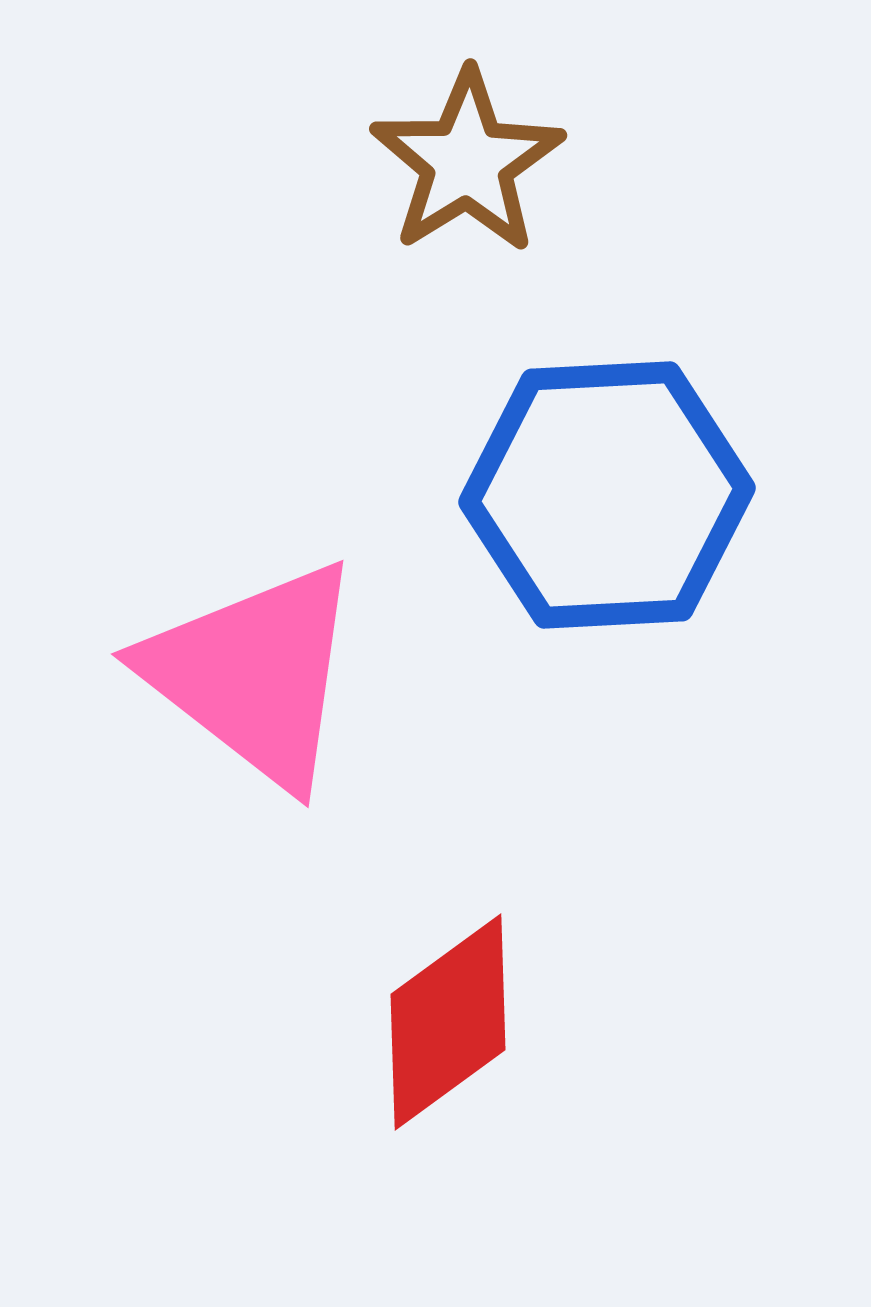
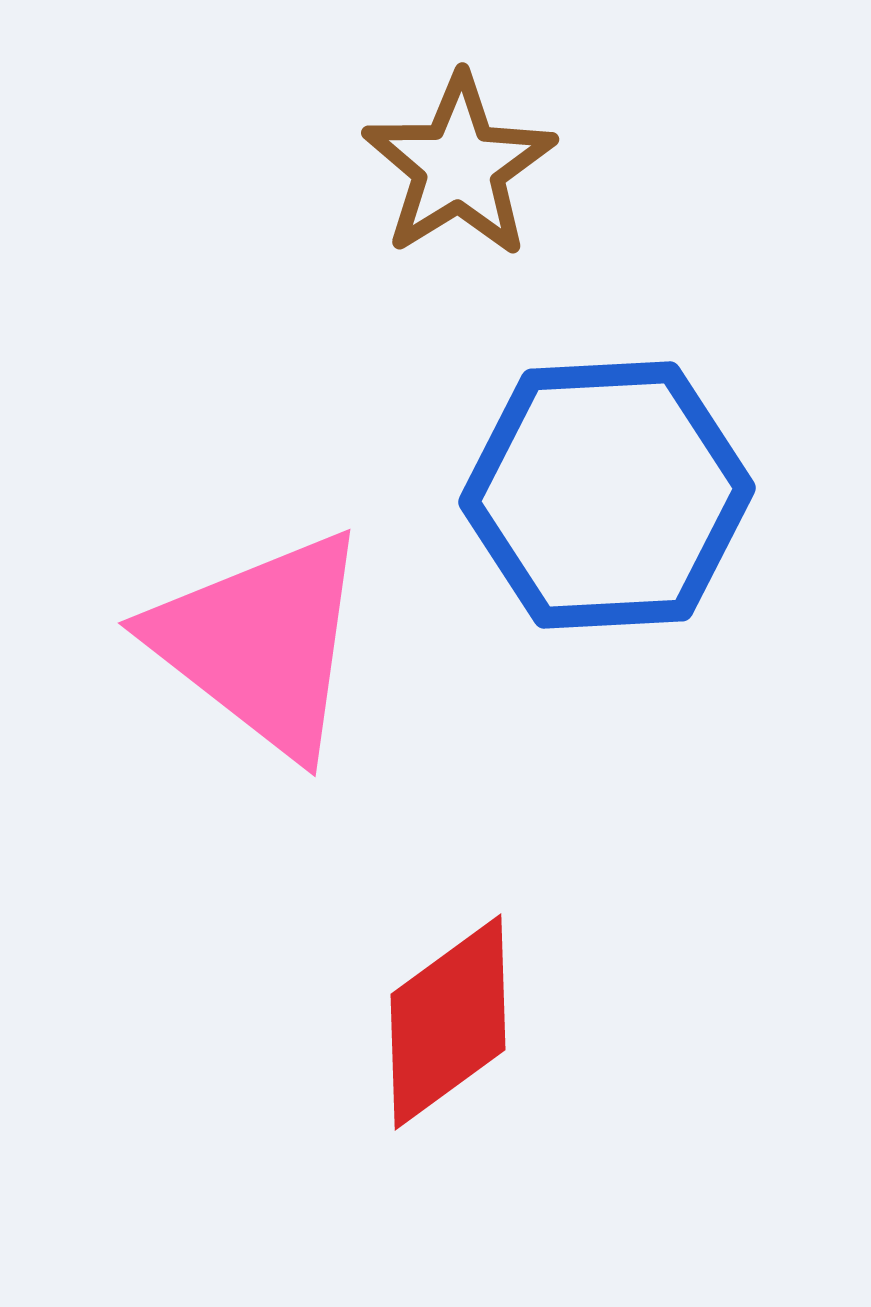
brown star: moved 8 px left, 4 px down
pink triangle: moved 7 px right, 31 px up
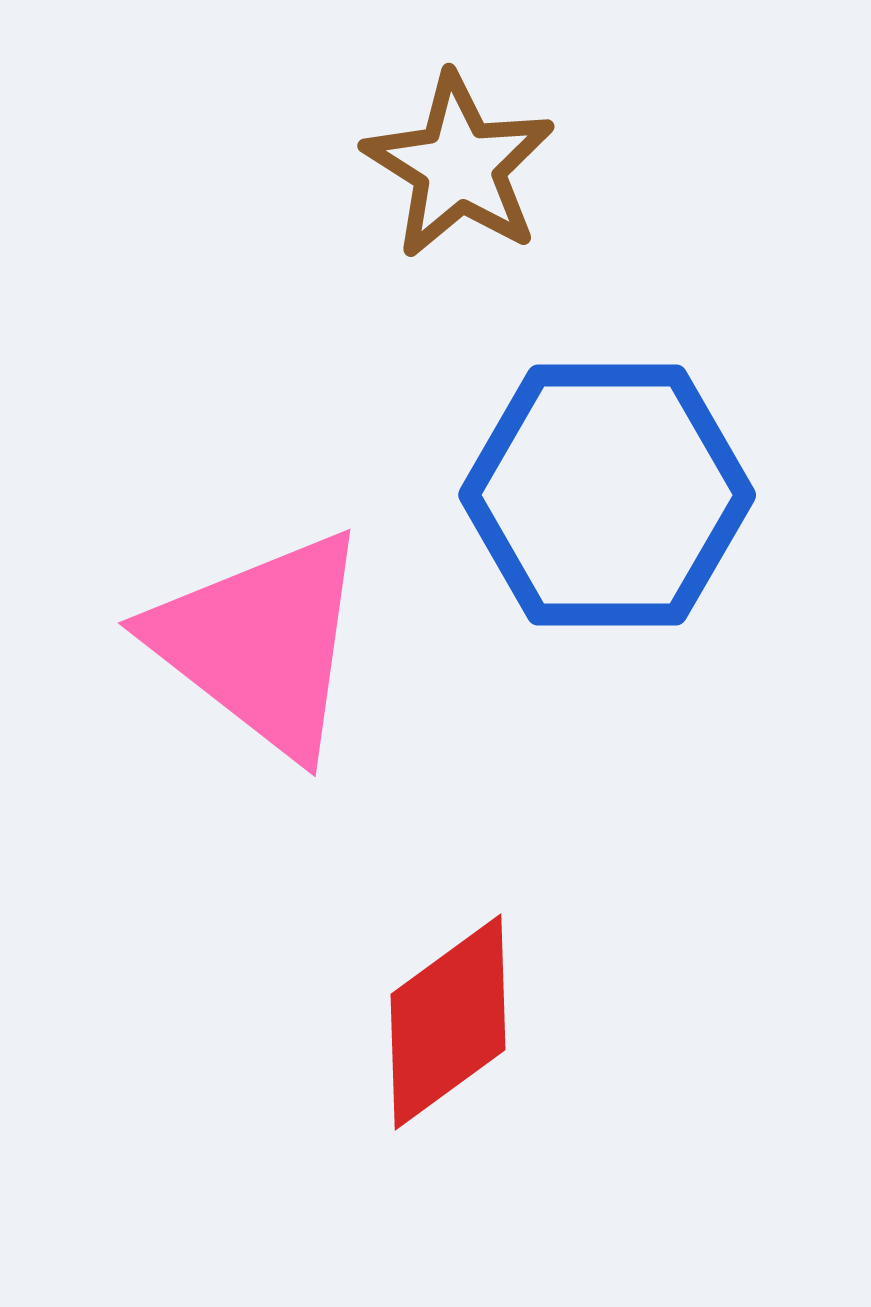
brown star: rotated 8 degrees counterclockwise
blue hexagon: rotated 3 degrees clockwise
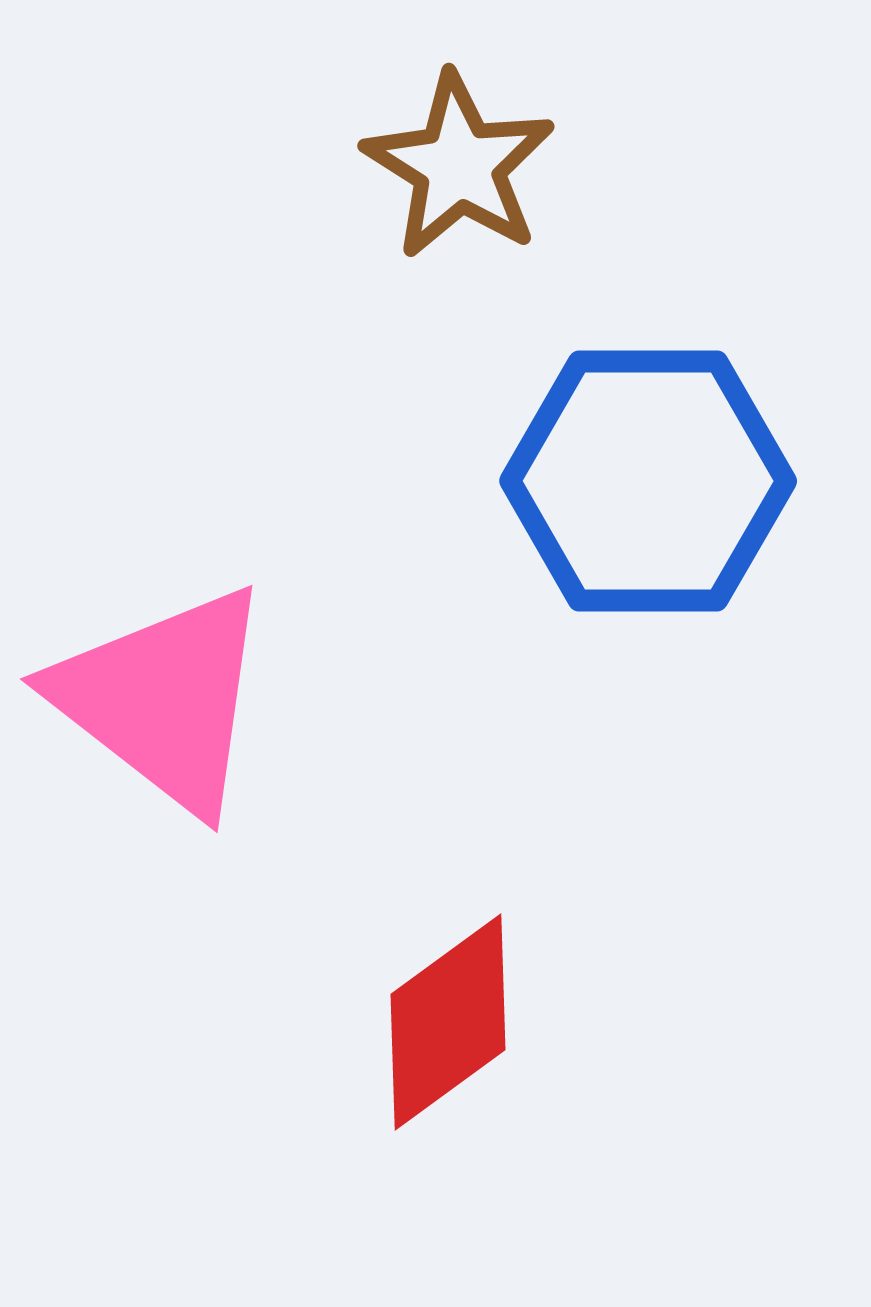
blue hexagon: moved 41 px right, 14 px up
pink triangle: moved 98 px left, 56 px down
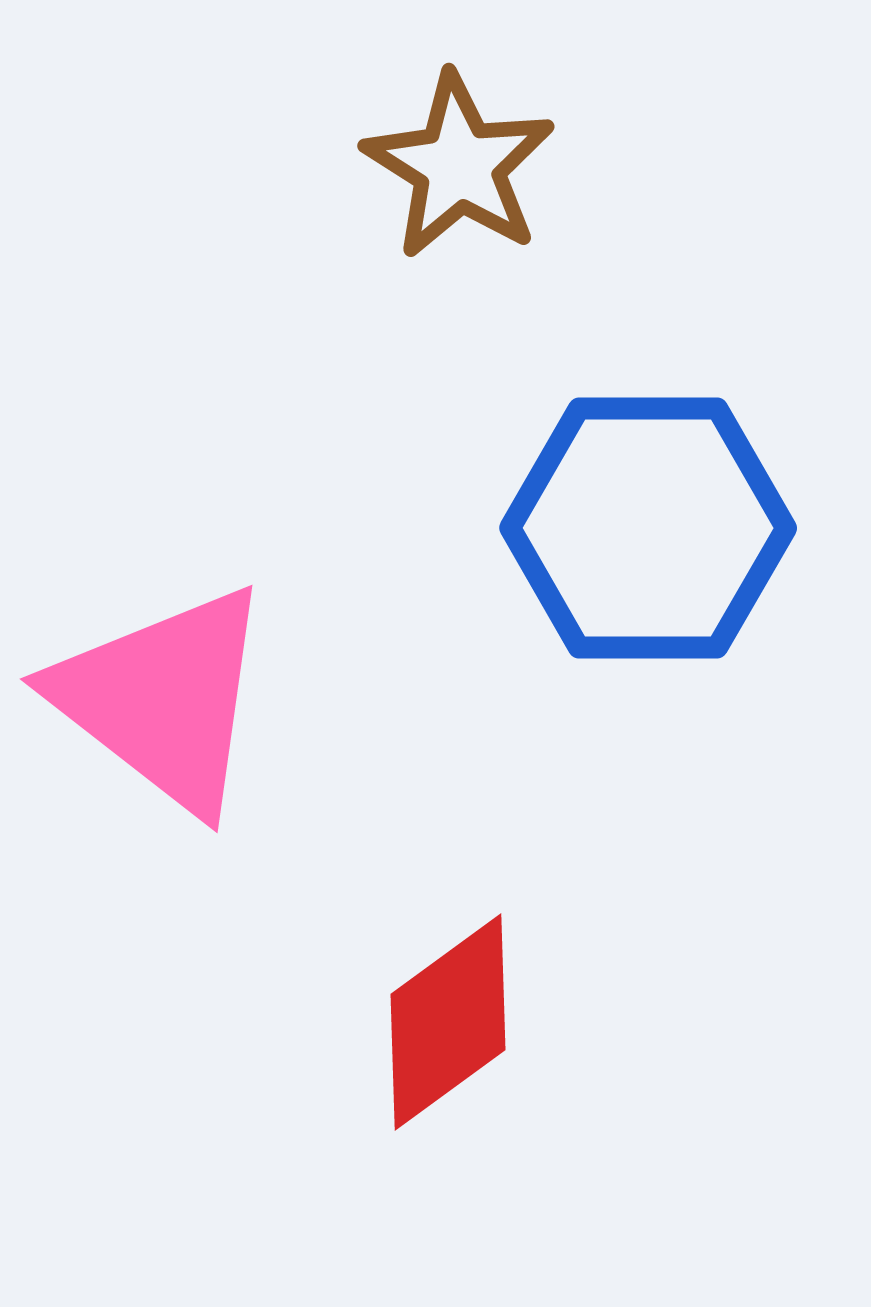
blue hexagon: moved 47 px down
